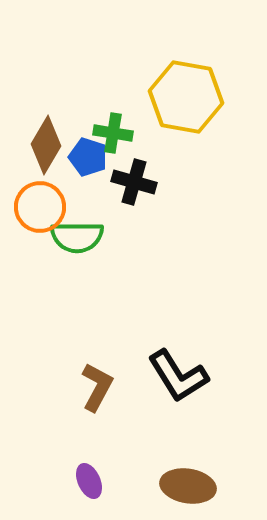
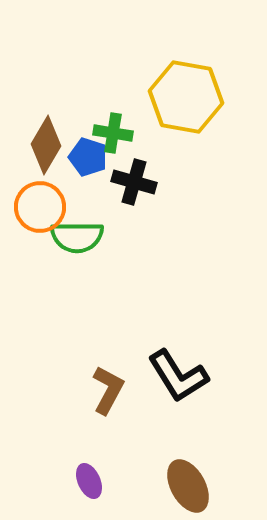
brown L-shape: moved 11 px right, 3 px down
brown ellipse: rotated 52 degrees clockwise
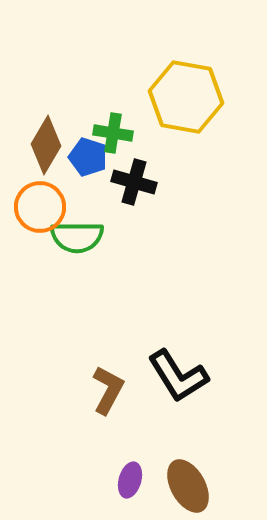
purple ellipse: moved 41 px right, 1 px up; rotated 40 degrees clockwise
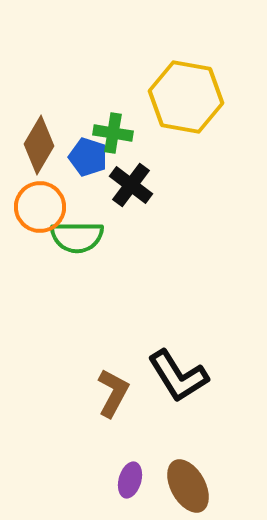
brown diamond: moved 7 px left
black cross: moved 3 px left, 3 px down; rotated 21 degrees clockwise
brown L-shape: moved 5 px right, 3 px down
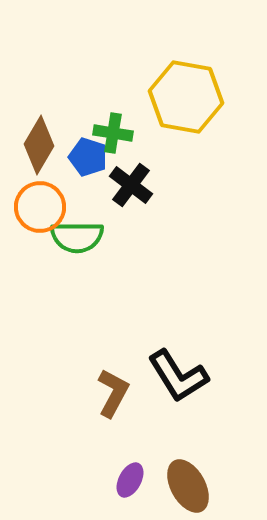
purple ellipse: rotated 12 degrees clockwise
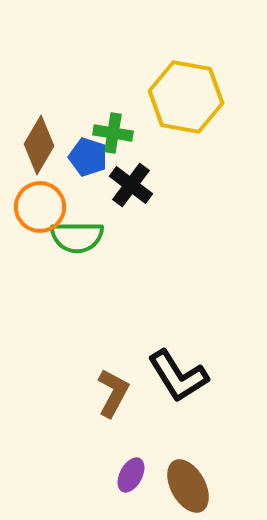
purple ellipse: moved 1 px right, 5 px up
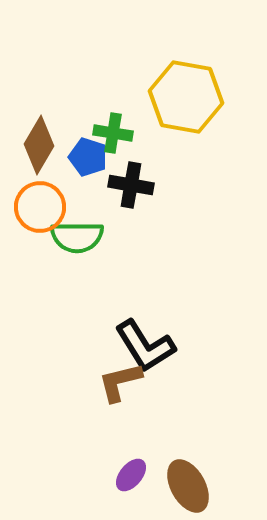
black cross: rotated 27 degrees counterclockwise
black L-shape: moved 33 px left, 30 px up
brown L-shape: moved 7 px right, 11 px up; rotated 132 degrees counterclockwise
purple ellipse: rotated 12 degrees clockwise
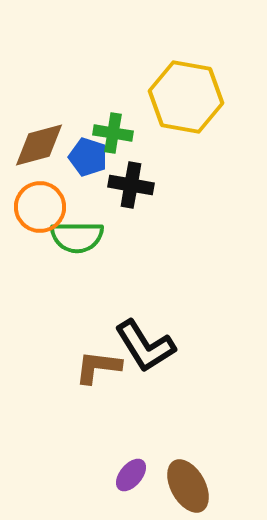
brown diamond: rotated 44 degrees clockwise
brown L-shape: moved 22 px left, 15 px up; rotated 21 degrees clockwise
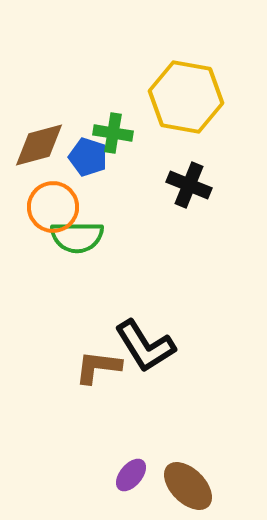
black cross: moved 58 px right; rotated 12 degrees clockwise
orange circle: moved 13 px right
brown ellipse: rotated 16 degrees counterclockwise
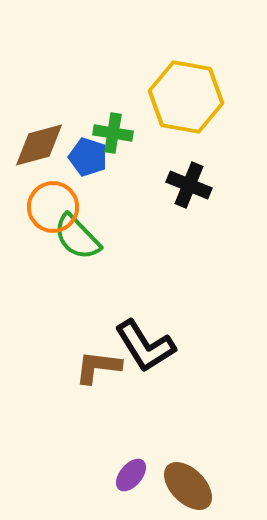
green semicircle: rotated 46 degrees clockwise
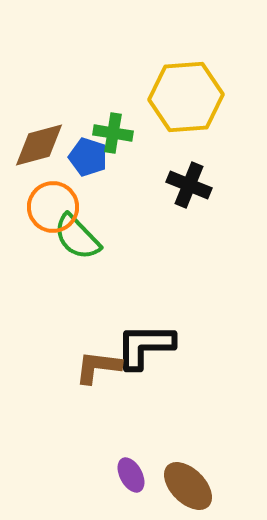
yellow hexagon: rotated 14 degrees counterclockwise
black L-shape: rotated 122 degrees clockwise
purple ellipse: rotated 68 degrees counterclockwise
